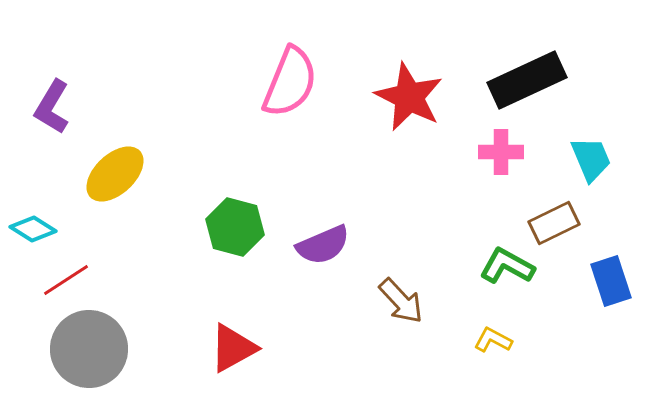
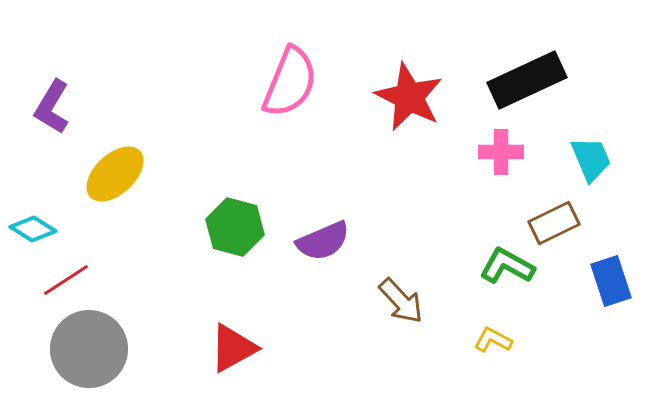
purple semicircle: moved 4 px up
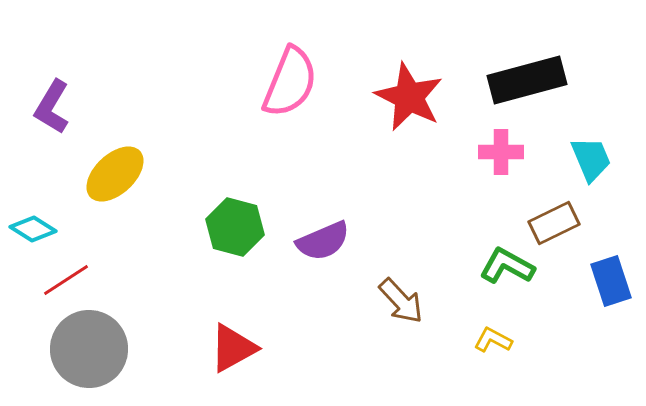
black rectangle: rotated 10 degrees clockwise
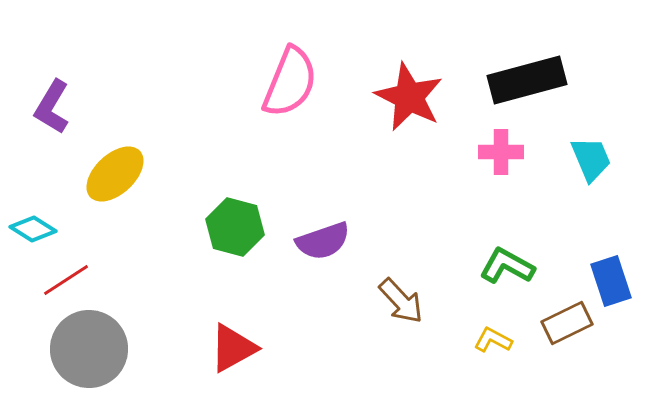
brown rectangle: moved 13 px right, 100 px down
purple semicircle: rotated 4 degrees clockwise
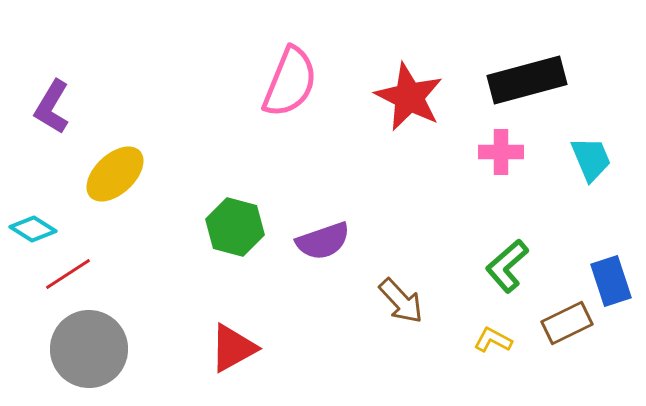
green L-shape: rotated 70 degrees counterclockwise
red line: moved 2 px right, 6 px up
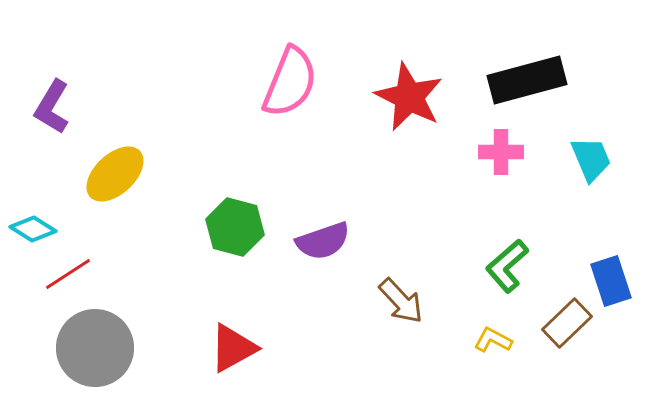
brown rectangle: rotated 18 degrees counterclockwise
gray circle: moved 6 px right, 1 px up
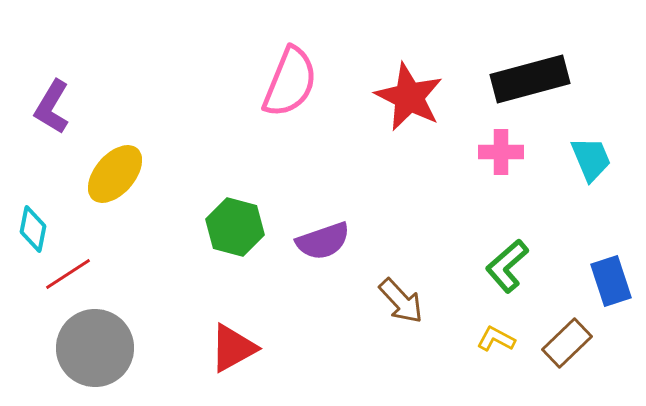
black rectangle: moved 3 px right, 1 px up
yellow ellipse: rotated 6 degrees counterclockwise
cyan diamond: rotated 69 degrees clockwise
brown rectangle: moved 20 px down
yellow L-shape: moved 3 px right, 1 px up
